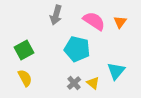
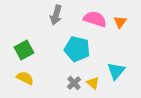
pink semicircle: moved 1 px right, 2 px up; rotated 15 degrees counterclockwise
yellow semicircle: rotated 36 degrees counterclockwise
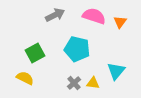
gray arrow: moved 1 px left; rotated 132 degrees counterclockwise
pink semicircle: moved 1 px left, 3 px up
green square: moved 11 px right, 3 px down
yellow triangle: rotated 32 degrees counterclockwise
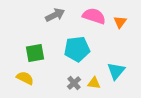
cyan pentagon: rotated 20 degrees counterclockwise
green square: rotated 18 degrees clockwise
yellow triangle: moved 1 px right
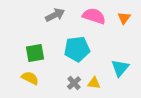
orange triangle: moved 4 px right, 4 px up
cyan triangle: moved 4 px right, 3 px up
yellow semicircle: moved 5 px right
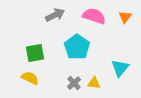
orange triangle: moved 1 px right, 1 px up
cyan pentagon: moved 2 px up; rotated 30 degrees counterclockwise
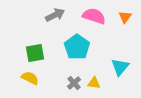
cyan triangle: moved 1 px up
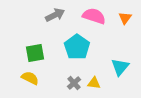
orange triangle: moved 1 px down
